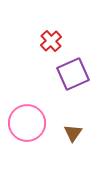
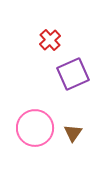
red cross: moved 1 px left, 1 px up
pink circle: moved 8 px right, 5 px down
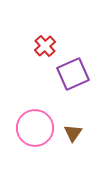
red cross: moved 5 px left, 6 px down
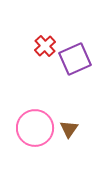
purple square: moved 2 px right, 15 px up
brown triangle: moved 4 px left, 4 px up
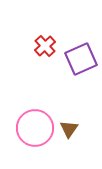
purple square: moved 6 px right
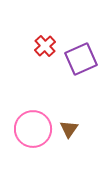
pink circle: moved 2 px left, 1 px down
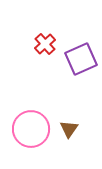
red cross: moved 2 px up
pink circle: moved 2 px left
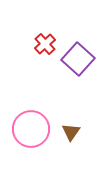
purple square: moved 3 px left; rotated 24 degrees counterclockwise
brown triangle: moved 2 px right, 3 px down
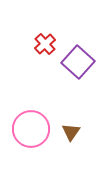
purple square: moved 3 px down
